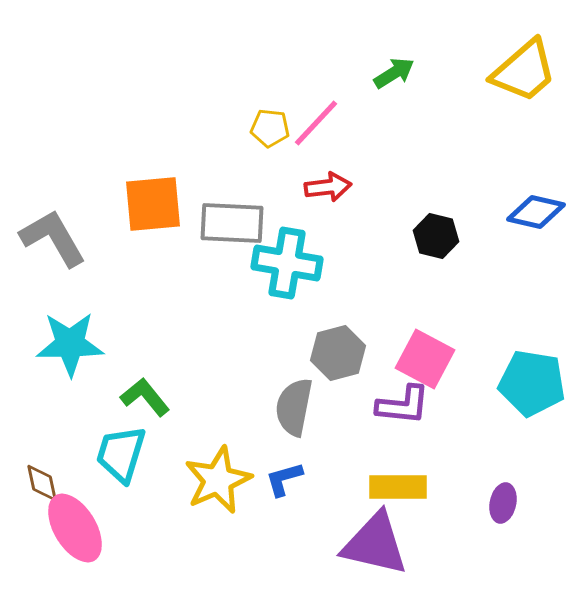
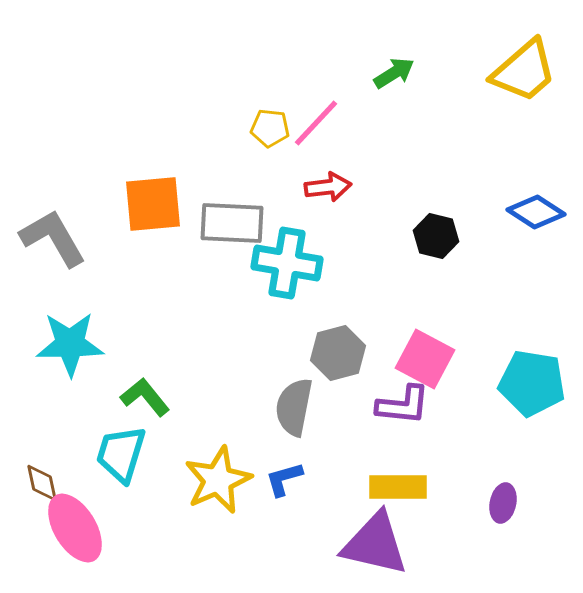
blue diamond: rotated 20 degrees clockwise
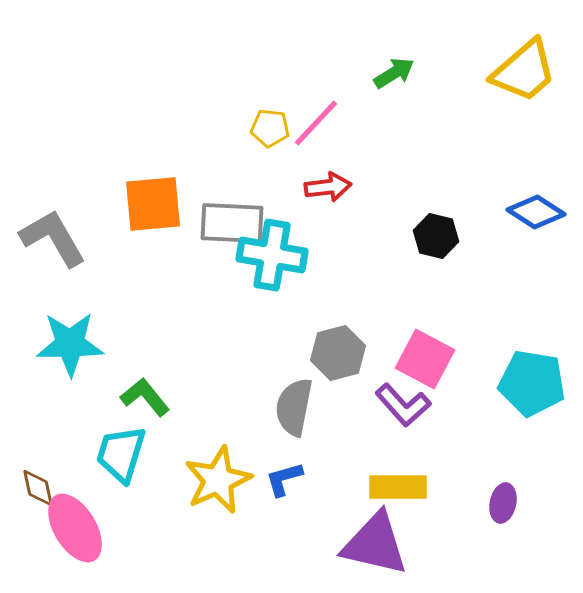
cyan cross: moved 15 px left, 8 px up
purple L-shape: rotated 42 degrees clockwise
brown diamond: moved 4 px left, 5 px down
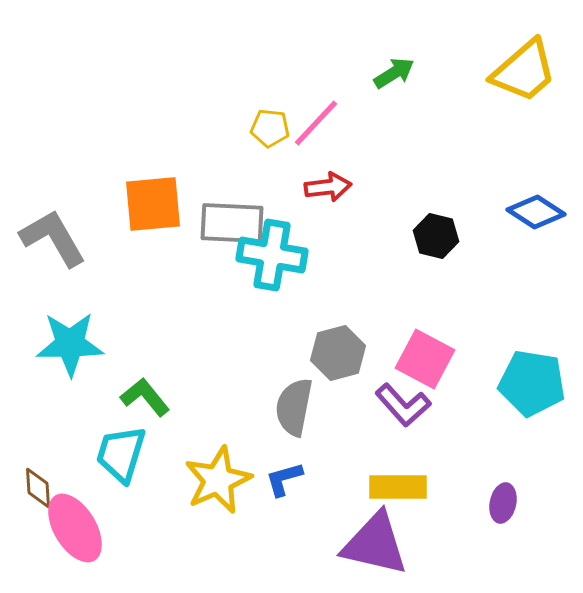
brown diamond: rotated 9 degrees clockwise
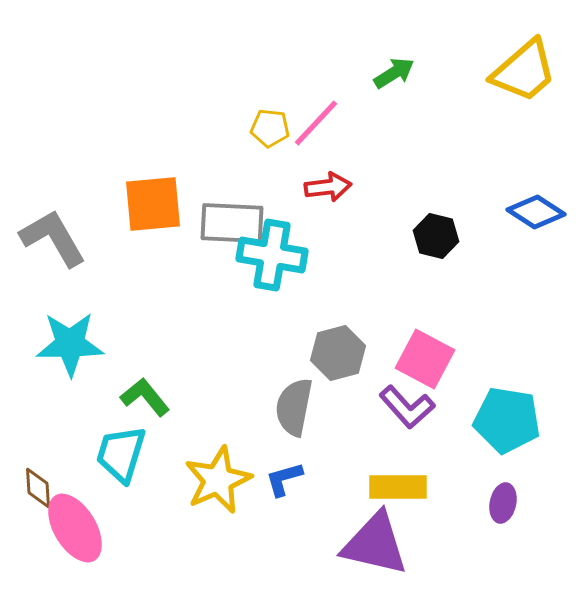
cyan pentagon: moved 25 px left, 37 px down
purple L-shape: moved 4 px right, 2 px down
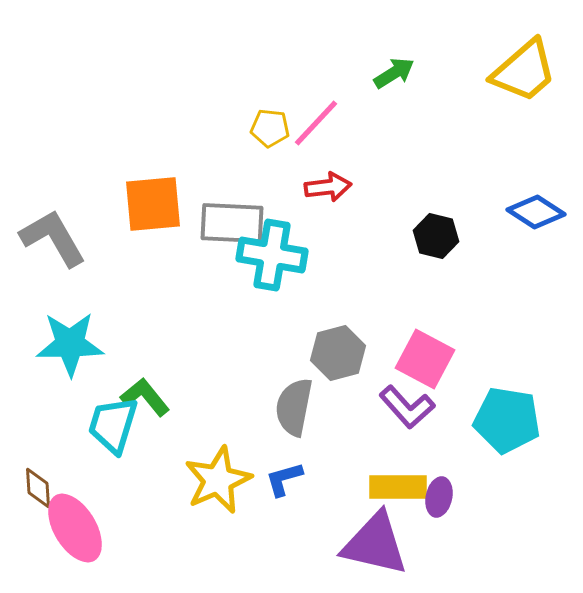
cyan trapezoid: moved 8 px left, 29 px up
purple ellipse: moved 64 px left, 6 px up
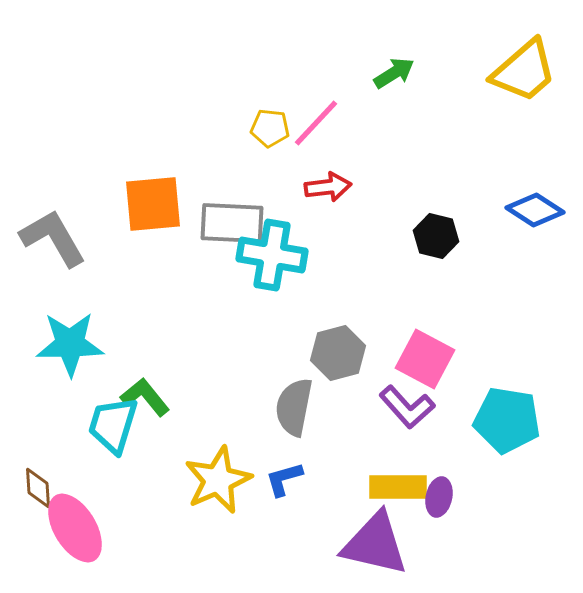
blue diamond: moved 1 px left, 2 px up
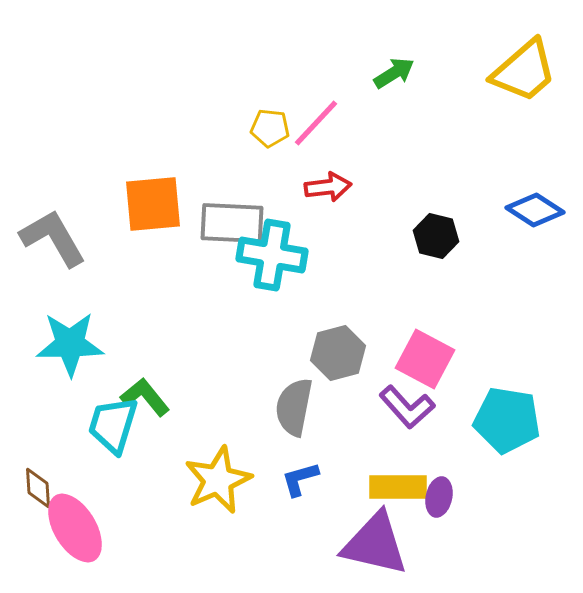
blue L-shape: moved 16 px right
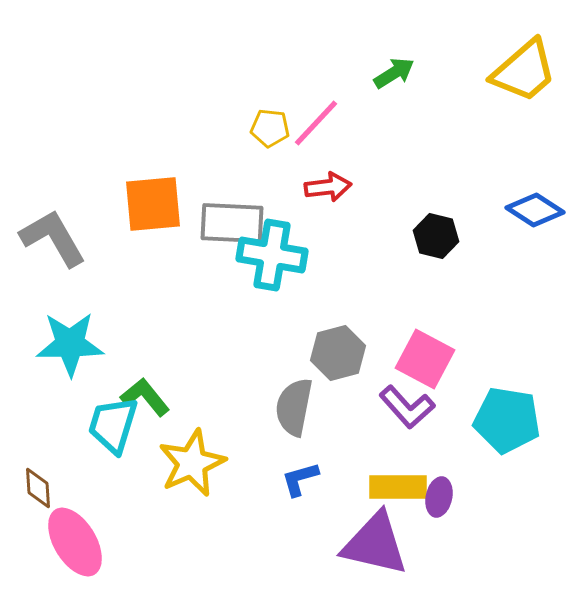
yellow star: moved 26 px left, 17 px up
pink ellipse: moved 14 px down
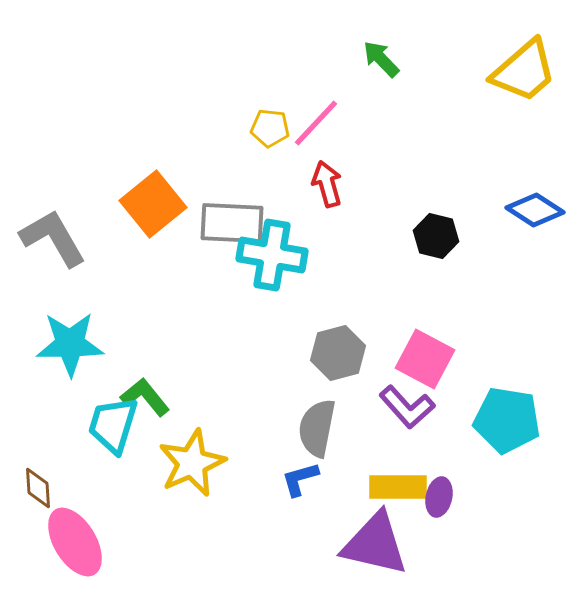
green arrow: moved 13 px left, 14 px up; rotated 102 degrees counterclockwise
red arrow: moved 1 px left, 3 px up; rotated 99 degrees counterclockwise
orange square: rotated 34 degrees counterclockwise
gray semicircle: moved 23 px right, 21 px down
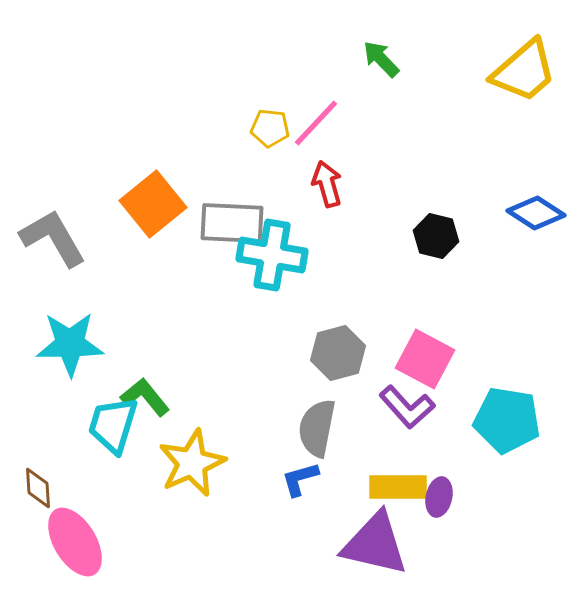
blue diamond: moved 1 px right, 3 px down
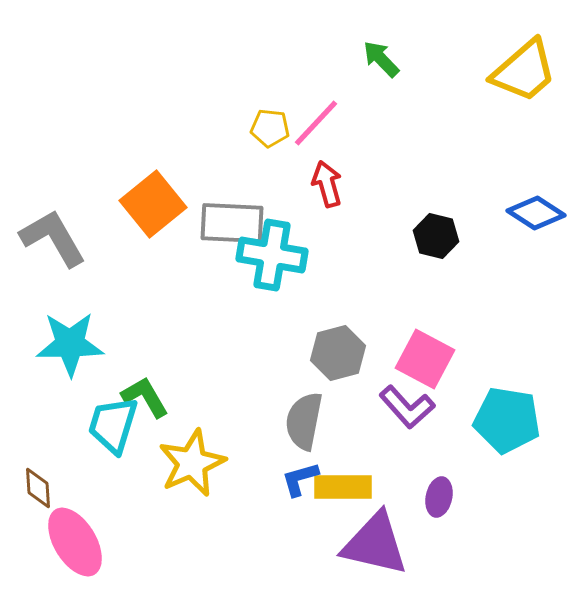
green L-shape: rotated 9 degrees clockwise
gray semicircle: moved 13 px left, 7 px up
yellow rectangle: moved 55 px left
